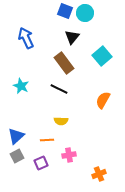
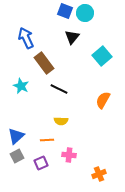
brown rectangle: moved 20 px left
pink cross: rotated 16 degrees clockwise
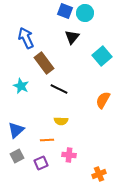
blue triangle: moved 6 px up
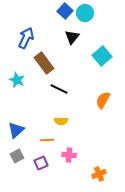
blue square: rotated 21 degrees clockwise
blue arrow: rotated 50 degrees clockwise
cyan star: moved 4 px left, 6 px up
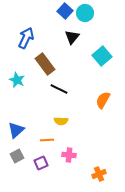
brown rectangle: moved 1 px right, 1 px down
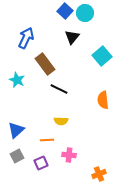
orange semicircle: rotated 36 degrees counterclockwise
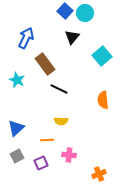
blue triangle: moved 2 px up
